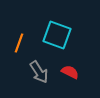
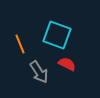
orange line: moved 1 px right, 1 px down; rotated 42 degrees counterclockwise
red semicircle: moved 3 px left, 8 px up
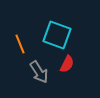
red semicircle: rotated 90 degrees clockwise
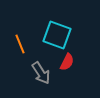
red semicircle: moved 2 px up
gray arrow: moved 2 px right, 1 px down
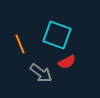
red semicircle: rotated 36 degrees clockwise
gray arrow: rotated 20 degrees counterclockwise
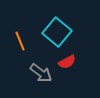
cyan square: moved 3 px up; rotated 20 degrees clockwise
orange line: moved 3 px up
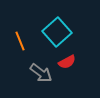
cyan square: rotated 8 degrees clockwise
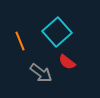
red semicircle: rotated 66 degrees clockwise
